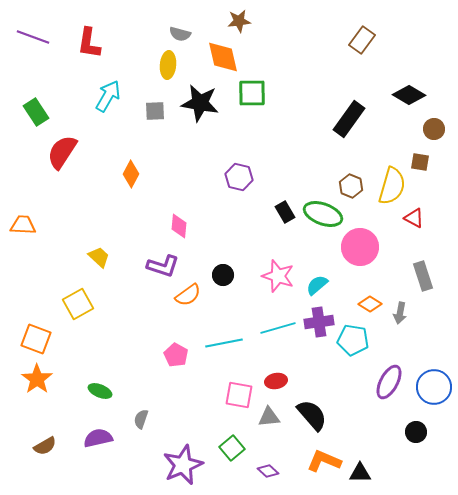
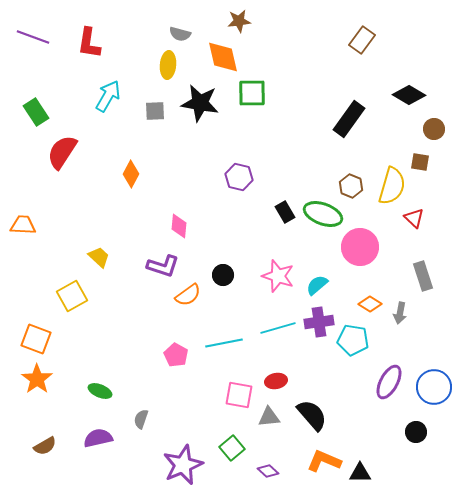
red triangle at (414, 218): rotated 15 degrees clockwise
yellow square at (78, 304): moved 6 px left, 8 px up
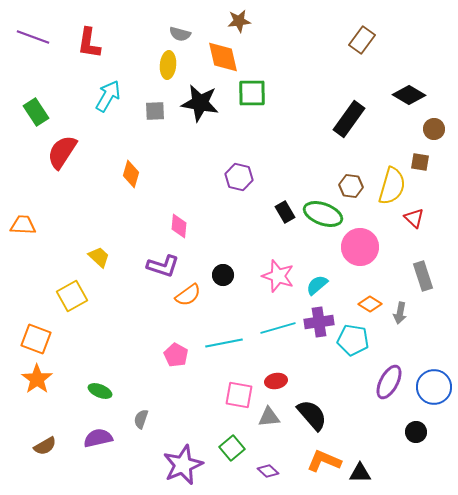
orange diamond at (131, 174): rotated 12 degrees counterclockwise
brown hexagon at (351, 186): rotated 15 degrees counterclockwise
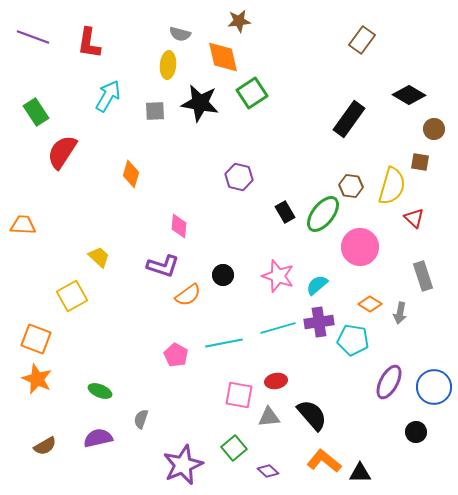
green square at (252, 93): rotated 32 degrees counterclockwise
green ellipse at (323, 214): rotated 72 degrees counterclockwise
orange star at (37, 379): rotated 12 degrees counterclockwise
green square at (232, 448): moved 2 px right
orange L-shape at (324, 461): rotated 16 degrees clockwise
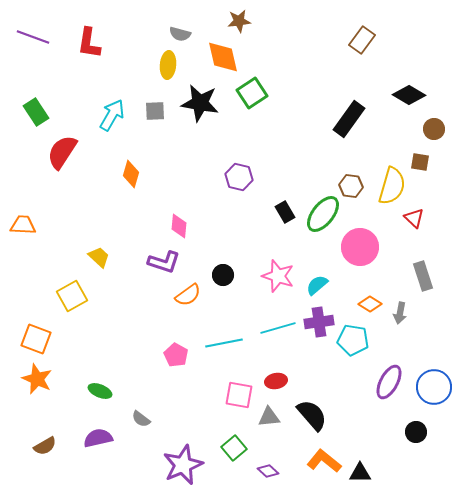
cyan arrow at (108, 96): moved 4 px right, 19 px down
purple L-shape at (163, 266): moved 1 px right, 4 px up
gray semicircle at (141, 419): rotated 72 degrees counterclockwise
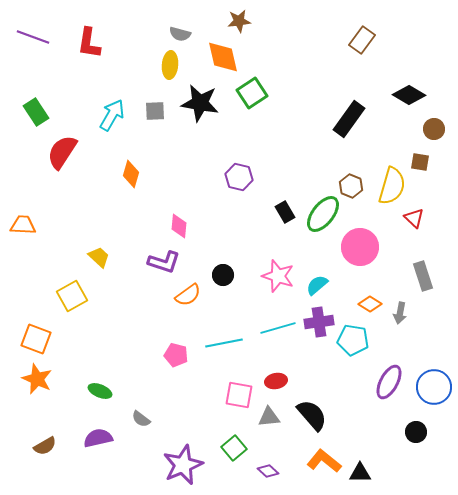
yellow ellipse at (168, 65): moved 2 px right
brown hexagon at (351, 186): rotated 15 degrees clockwise
pink pentagon at (176, 355): rotated 15 degrees counterclockwise
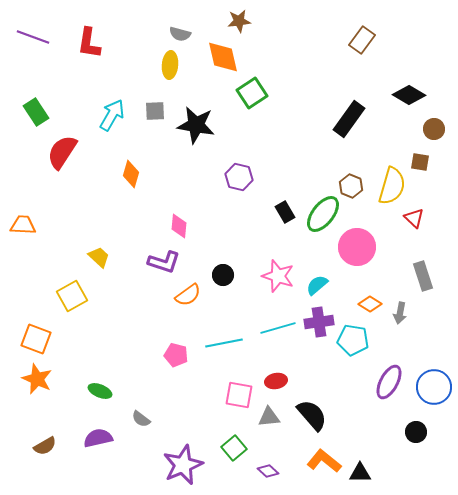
black star at (200, 103): moved 4 px left, 22 px down
pink circle at (360, 247): moved 3 px left
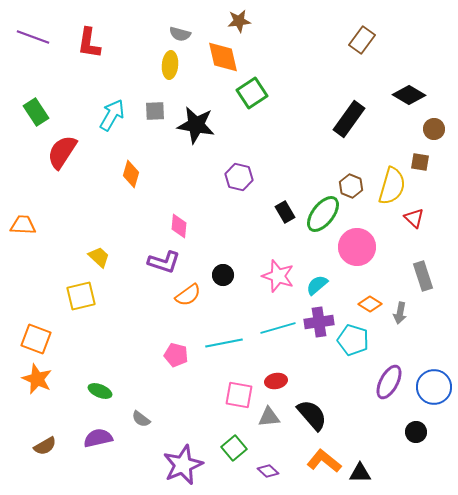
yellow square at (72, 296): moved 9 px right; rotated 16 degrees clockwise
cyan pentagon at (353, 340): rotated 8 degrees clockwise
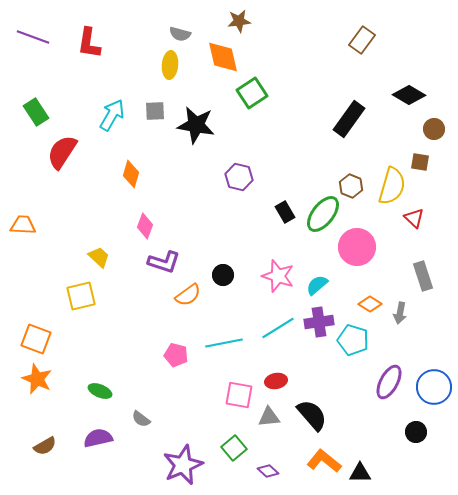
pink diamond at (179, 226): moved 34 px left; rotated 15 degrees clockwise
cyan line at (278, 328): rotated 16 degrees counterclockwise
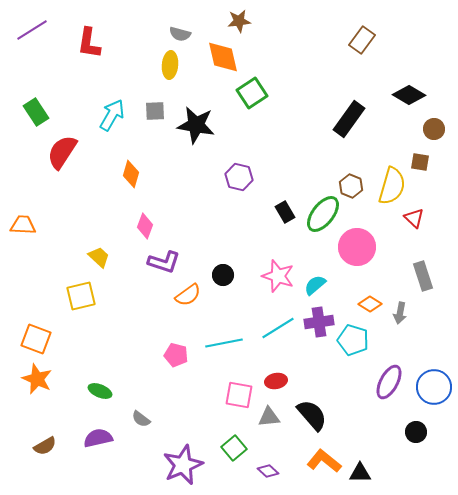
purple line at (33, 37): moved 1 px left, 7 px up; rotated 52 degrees counterclockwise
cyan semicircle at (317, 285): moved 2 px left
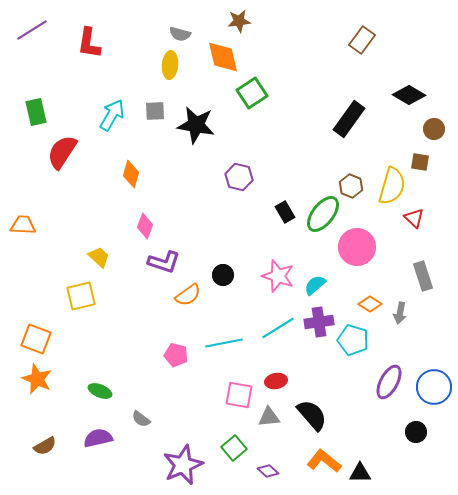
green rectangle at (36, 112): rotated 20 degrees clockwise
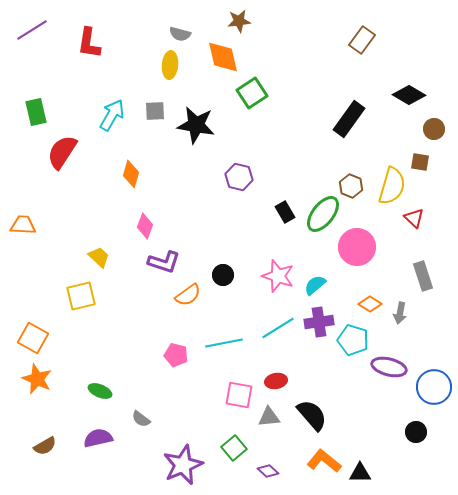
orange square at (36, 339): moved 3 px left, 1 px up; rotated 8 degrees clockwise
purple ellipse at (389, 382): moved 15 px up; rotated 76 degrees clockwise
